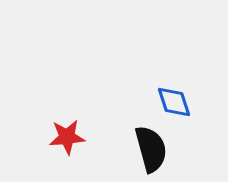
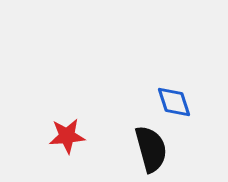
red star: moved 1 px up
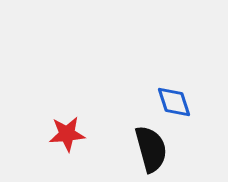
red star: moved 2 px up
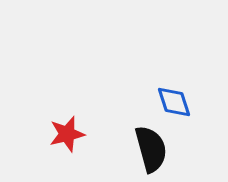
red star: rotated 9 degrees counterclockwise
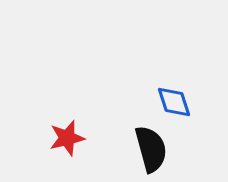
red star: moved 4 px down
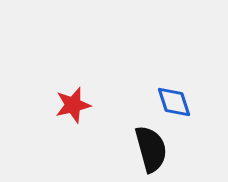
red star: moved 6 px right, 33 px up
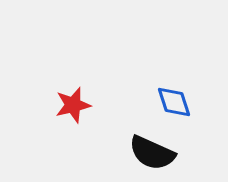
black semicircle: moved 1 px right, 4 px down; rotated 129 degrees clockwise
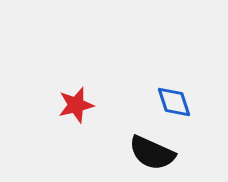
red star: moved 3 px right
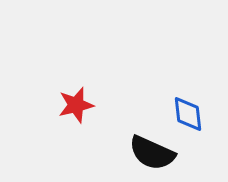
blue diamond: moved 14 px right, 12 px down; rotated 12 degrees clockwise
